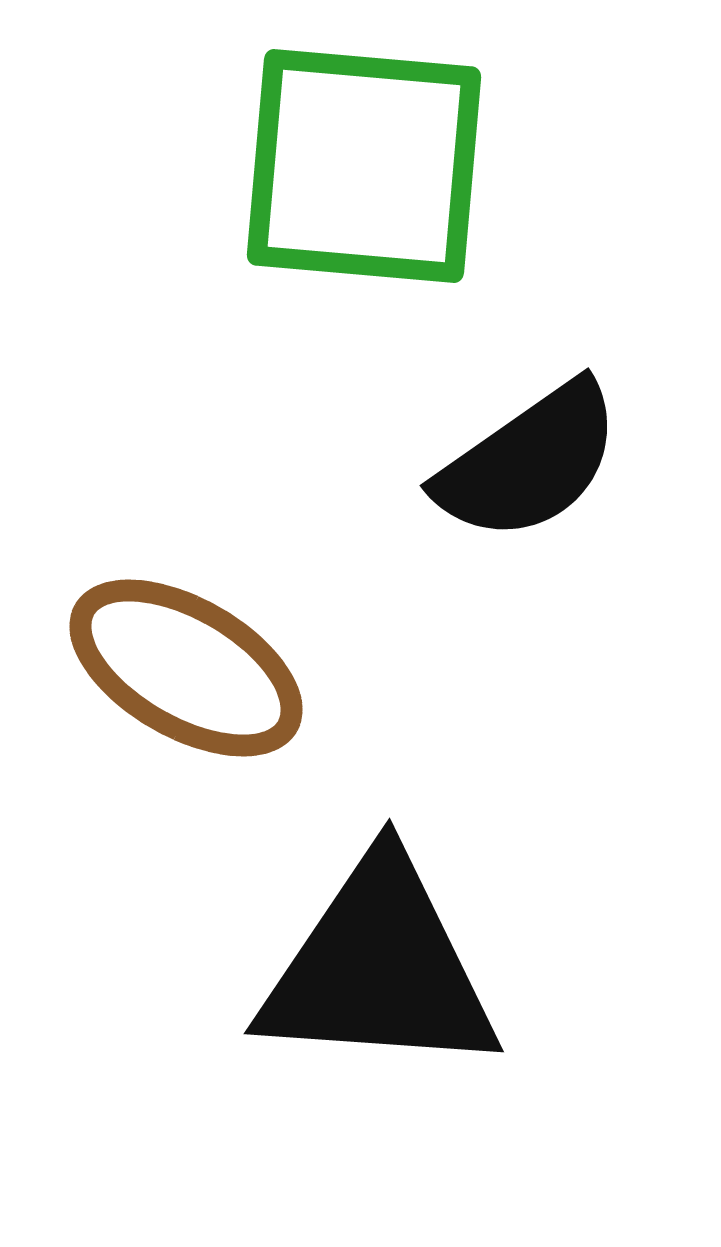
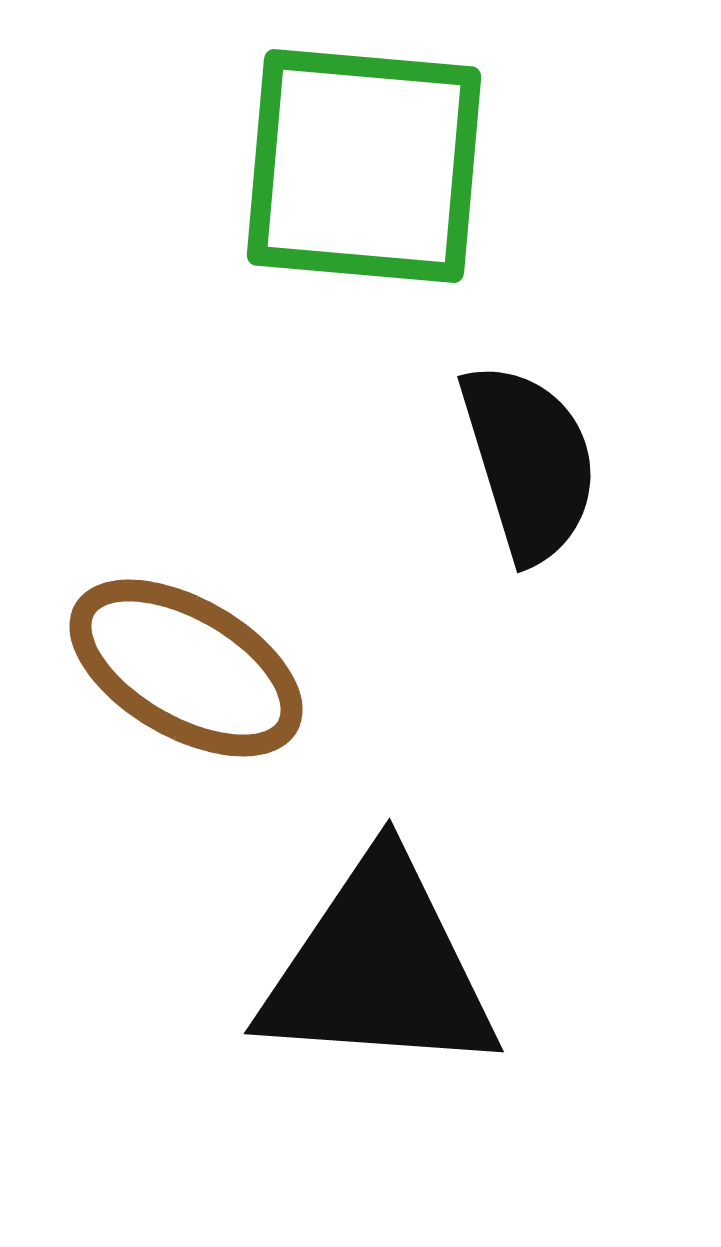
black semicircle: rotated 72 degrees counterclockwise
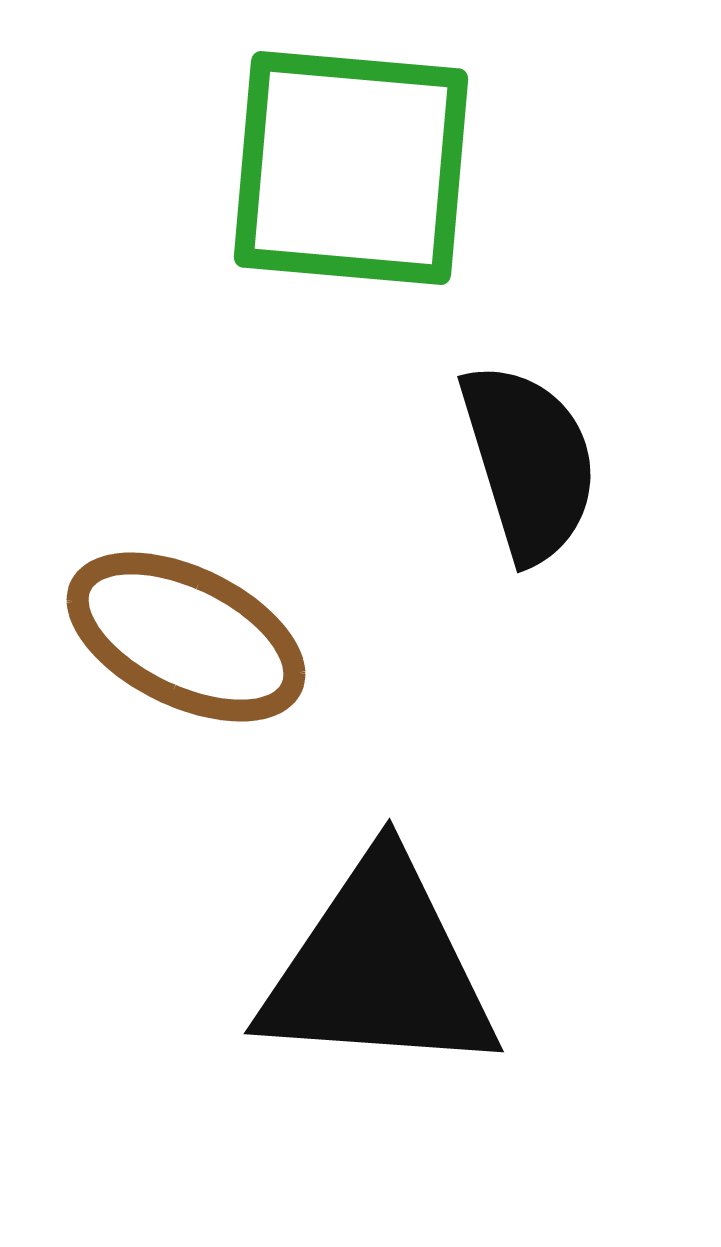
green square: moved 13 px left, 2 px down
brown ellipse: moved 31 px up; rotated 4 degrees counterclockwise
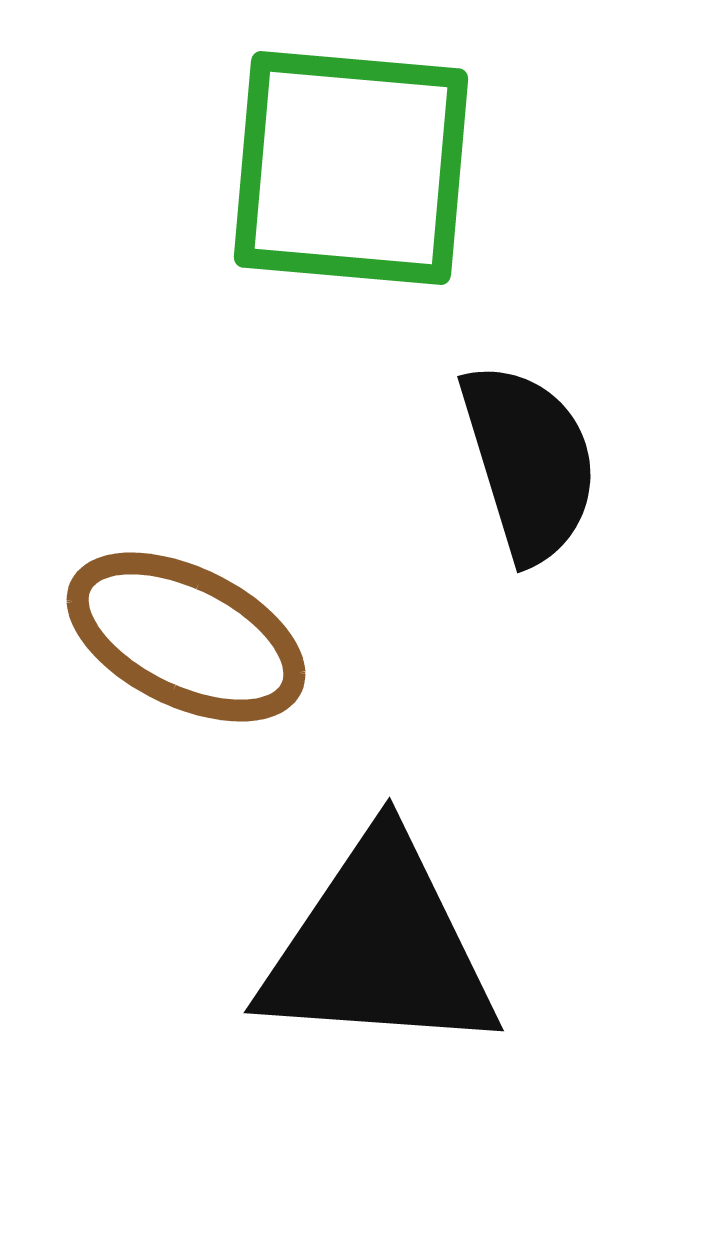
black triangle: moved 21 px up
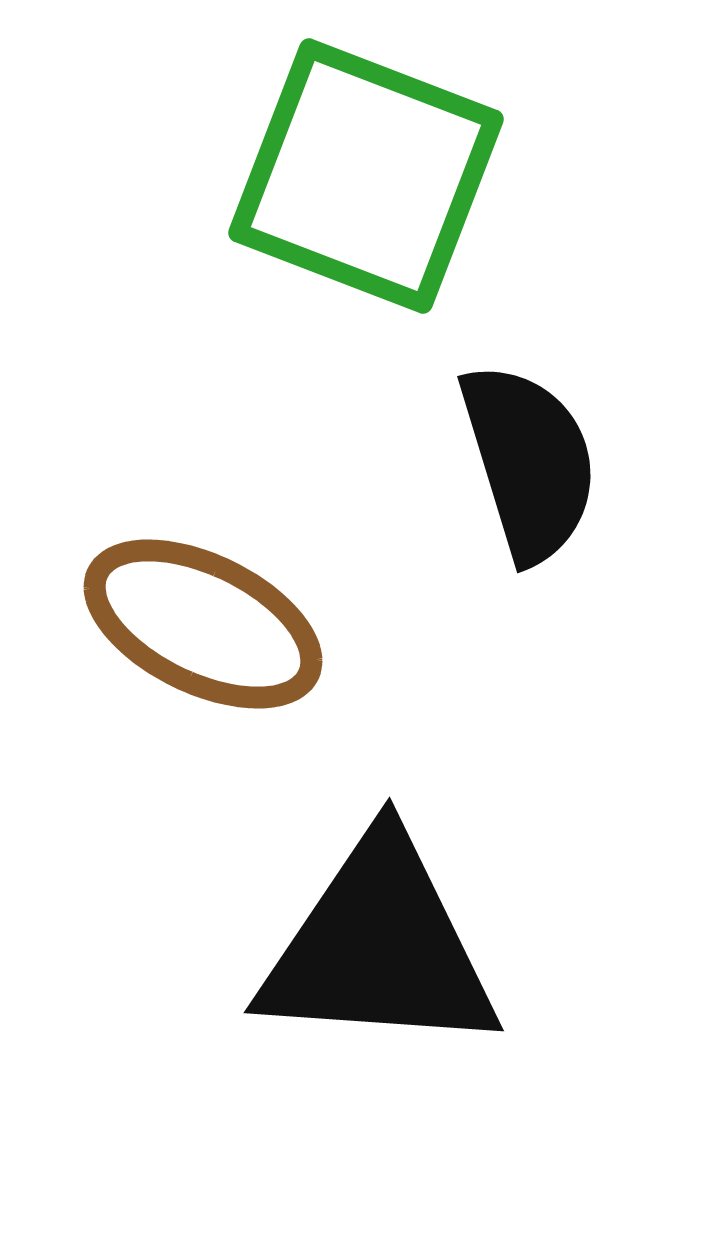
green square: moved 15 px right, 8 px down; rotated 16 degrees clockwise
brown ellipse: moved 17 px right, 13 px up
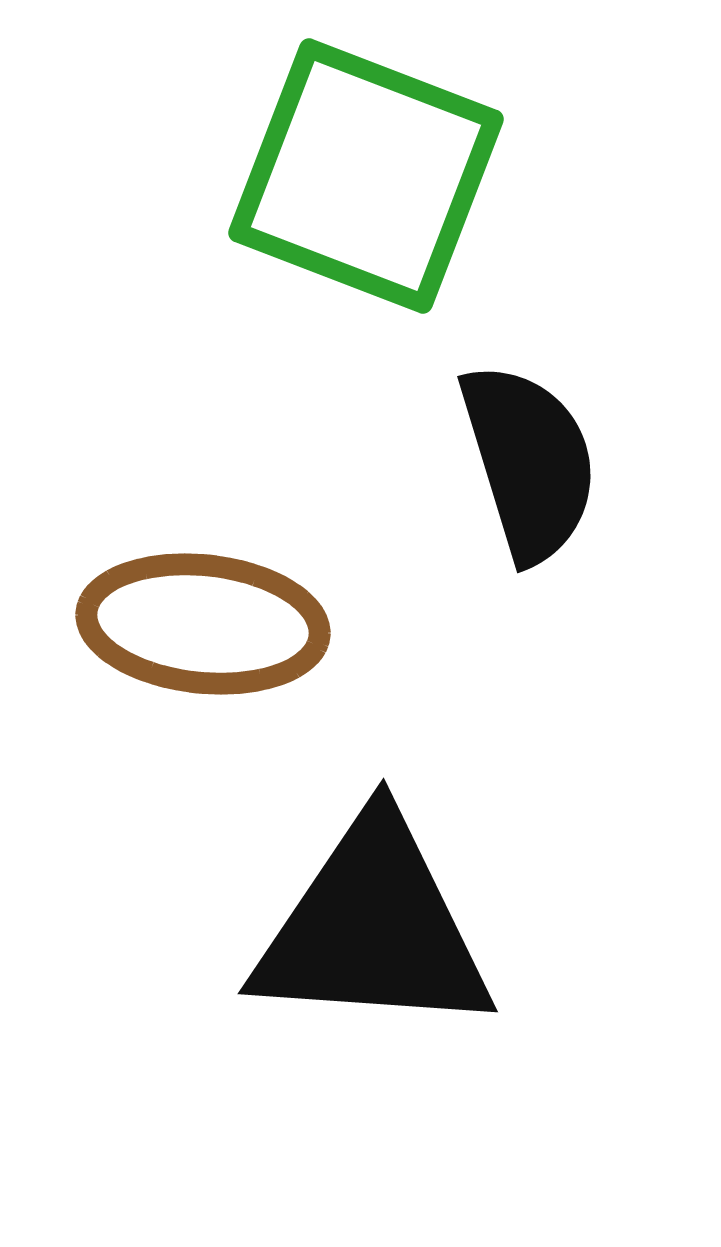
brown ellipse: rotated 20 degrees counterclockwise
black triangle: moved 6 px left, 19 px up
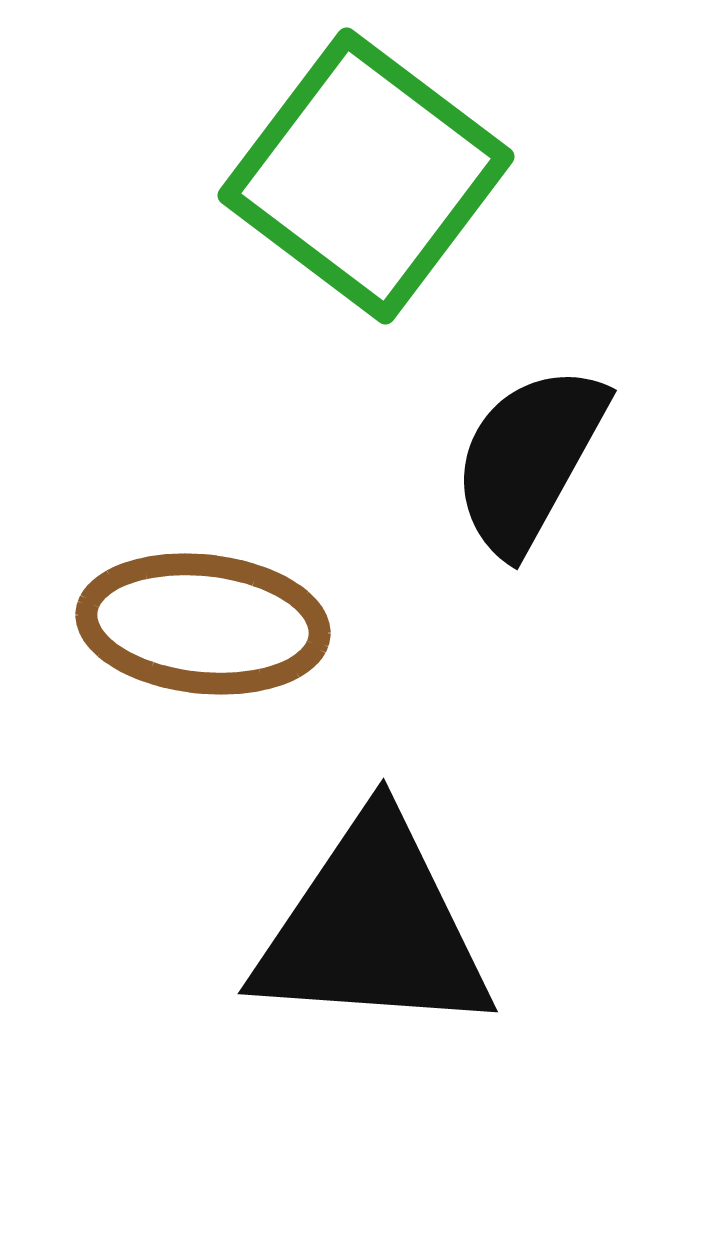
green square: rotated 16 degrees clockwise
black semicircle: moved 3 px up; rotated 134 degrees counterclockwise
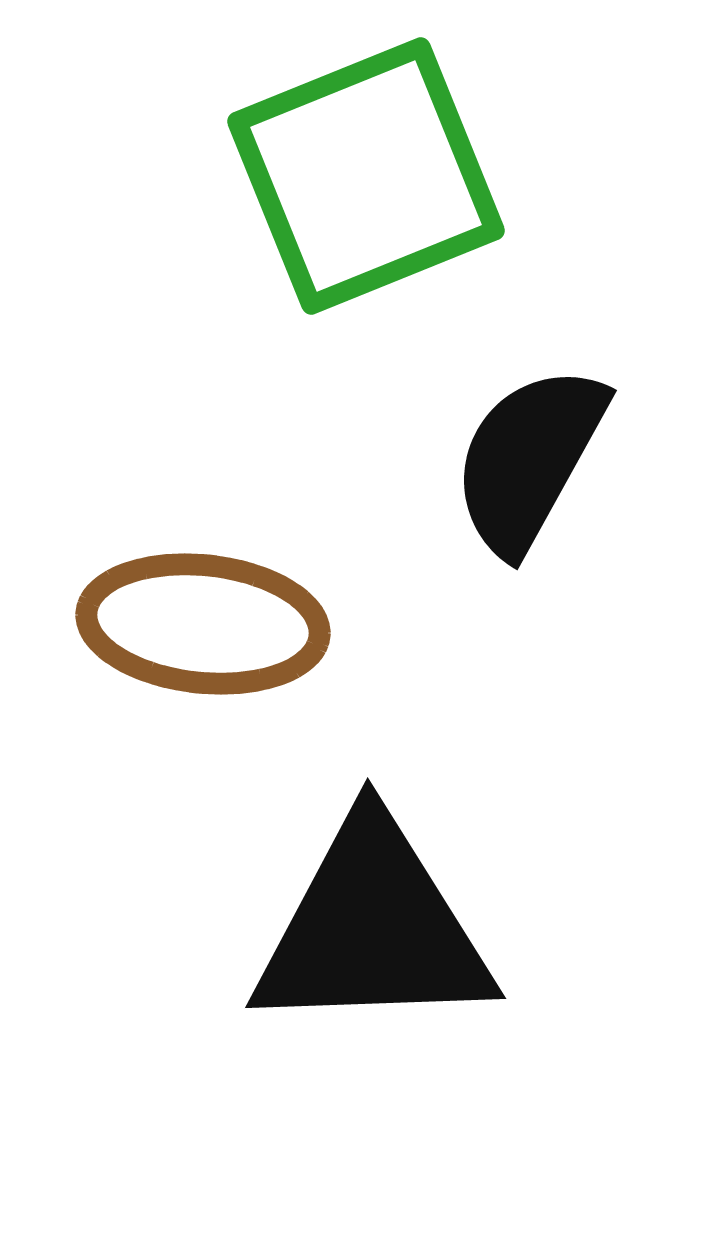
green square: rotated 31 degrees clockwise
black triangle: rotated 6 degrees counterclockwise
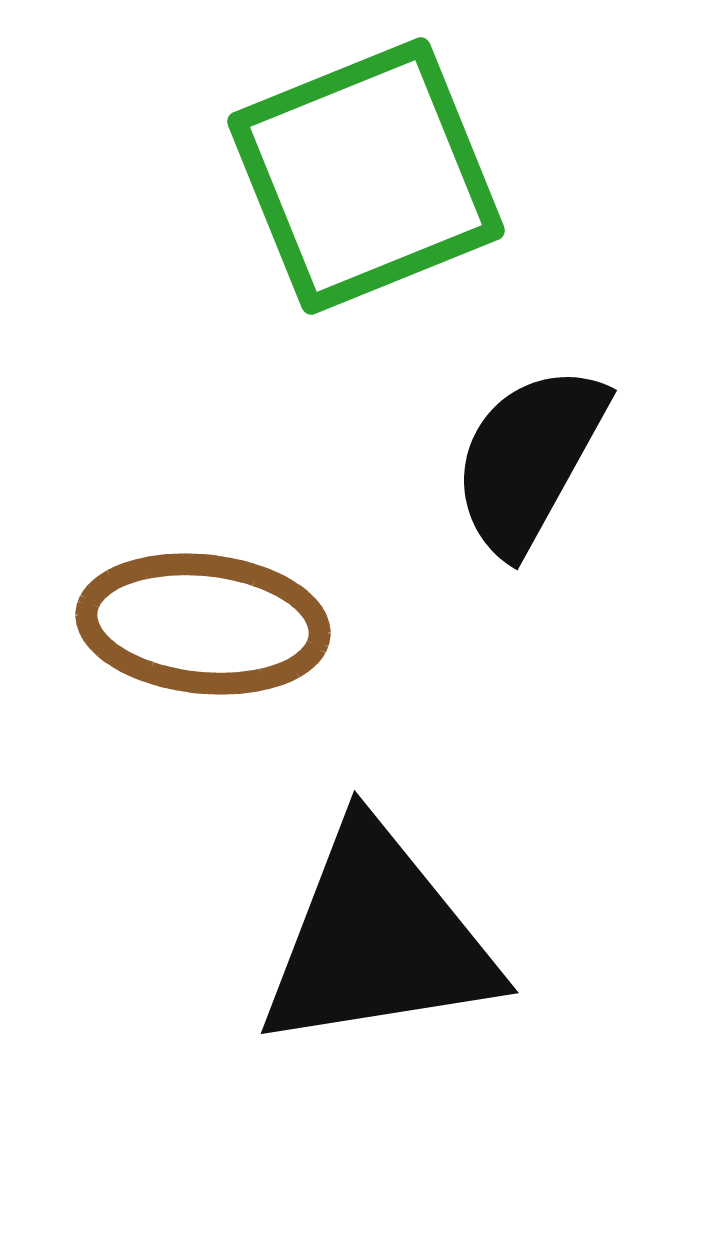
black triangle: moved 5 px right, 11 px down; rotated 7 degrees counterclockwise
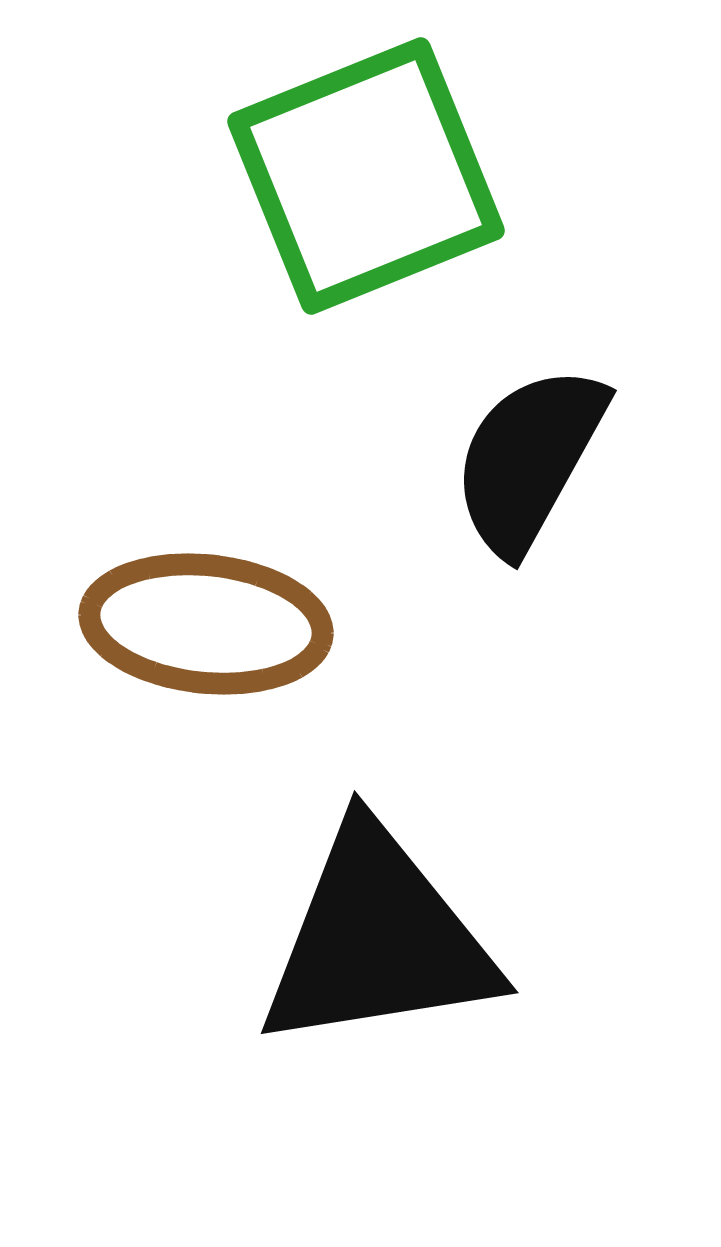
brown ellipse: moved 3 px right
